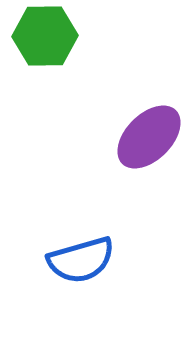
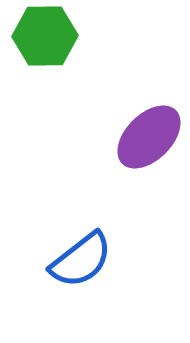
blue semicircle: rotated 22 degrees counterclockwise
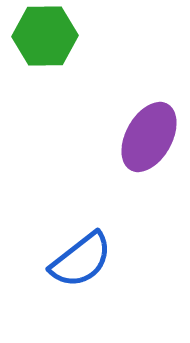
purple ellipse: rotated 16 degrees counterclockwise
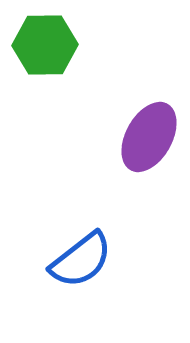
green hexagon: moved 9 px down
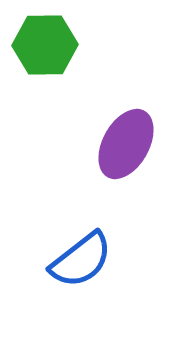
purple ellipse: moved 23 px left, 7 px down
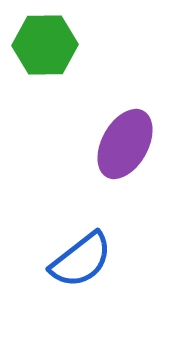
purple ellipse: moved 1 px left
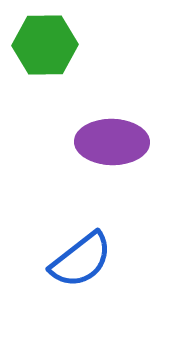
purple ellipse: moved 13 px left, 2 px up; rotated 62 degrees clockwise
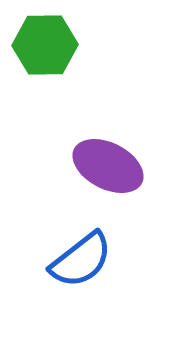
purple ellipse: moved 4 px left, 24 px down; rotated 26 degrees clockwise
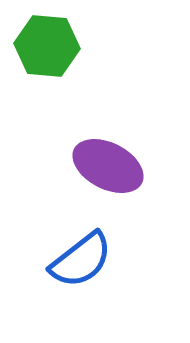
green hexagon: moved 2 px right, 1 px down; rotated 6 degrees clockwise
